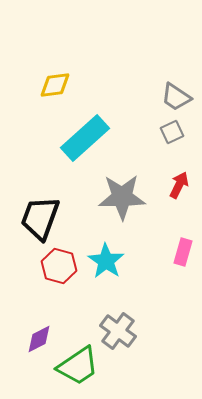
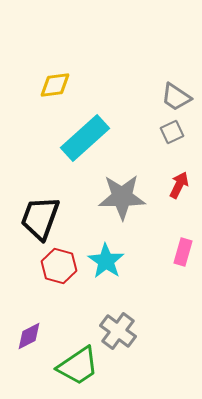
purple diamond: moved 10 px left, 3 px up
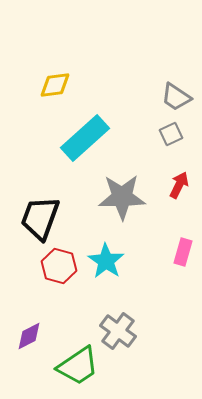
gray square: moved 1 px left, 2 px down
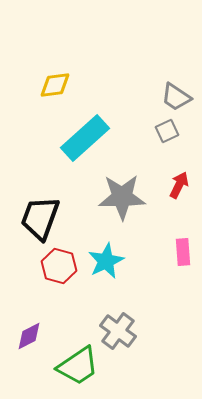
gray square: moved 4 px left, 3 px up
pink rectangle: rotated 20 degrees counterclockwise
cyan star: rotated 12 degrees clockwise
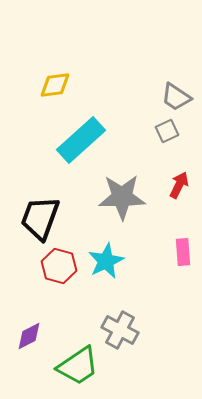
cyan rectangle: moved 4 px left, 2 px down
gray cross: moved 2 px right, 1 px up; rotated 9 degrees counterclockwise
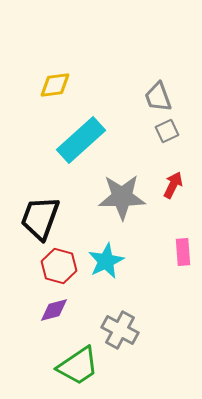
gray trapezoid: moved 18 px left; rotated 36 degrees clockwise
red arrow: moved 6 px left
purple diamond: moved 25 px right, 26 px up; rotated 12 degrees clockwise
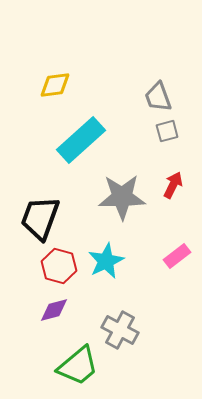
gray square: rotated 10 degrees clockwise
pink rectangle: moved 6 px left, 4 px down; rotated 56 degrees clockwise
green trapezoid: rotated 6 degrees counterclockwise
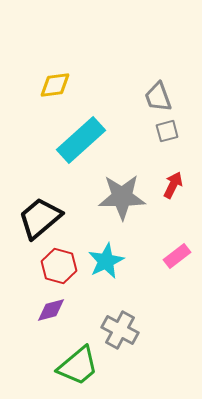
black trapezoid: rotated 30 degrees clockwise
purple diamond: moved 3 px left
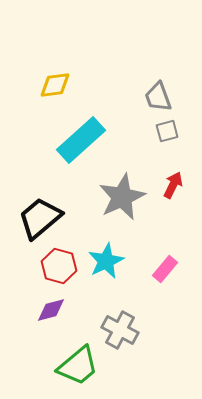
gray star: rotated 24 degrees counterclockwise
pink rectangle: moved 12 px left, 13 px down; rotated 12 degrees counterclockwise
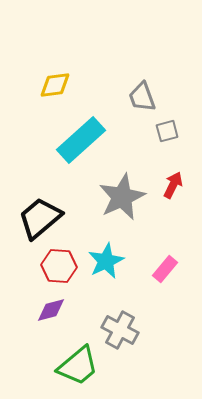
gray trapezoid: moved 16 px left
red hexagon: rotated 12 degrees counterclockwise
